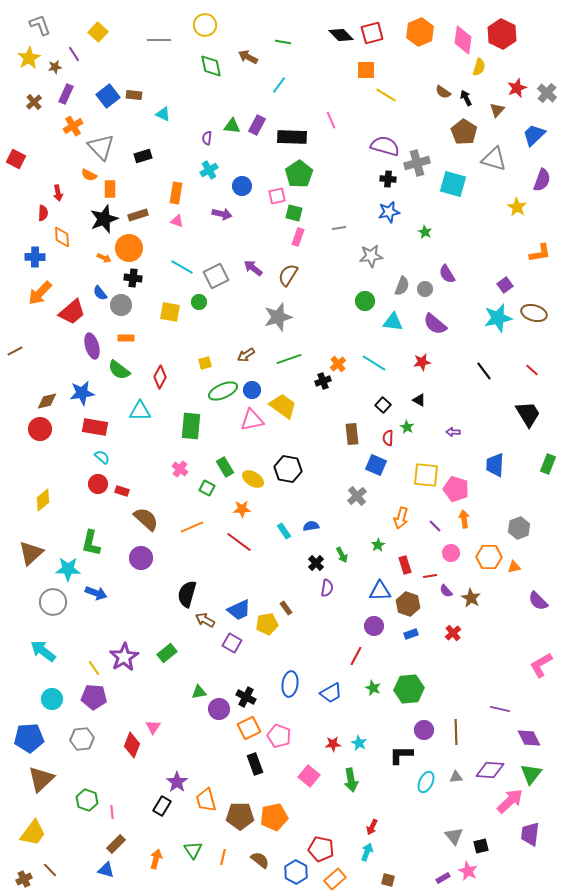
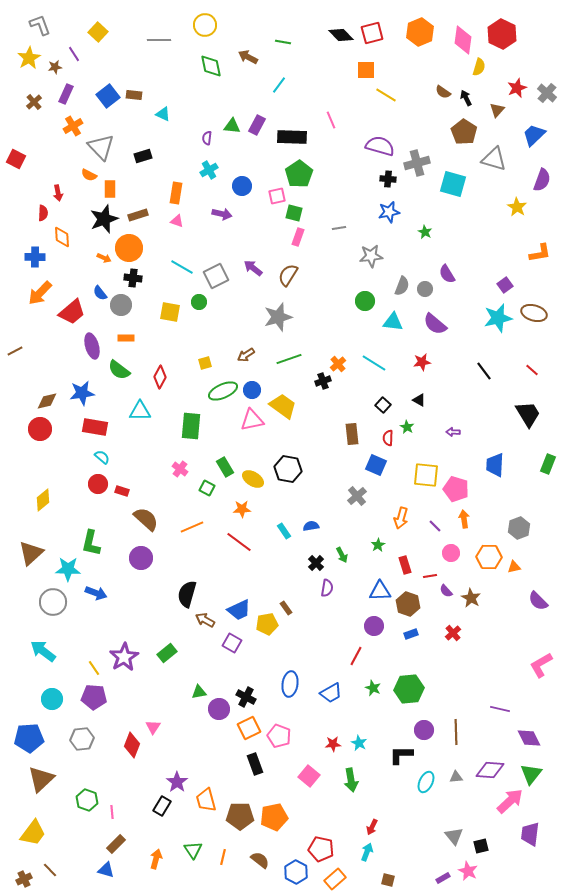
purple semicircle at (385, 146): moved 5 px left
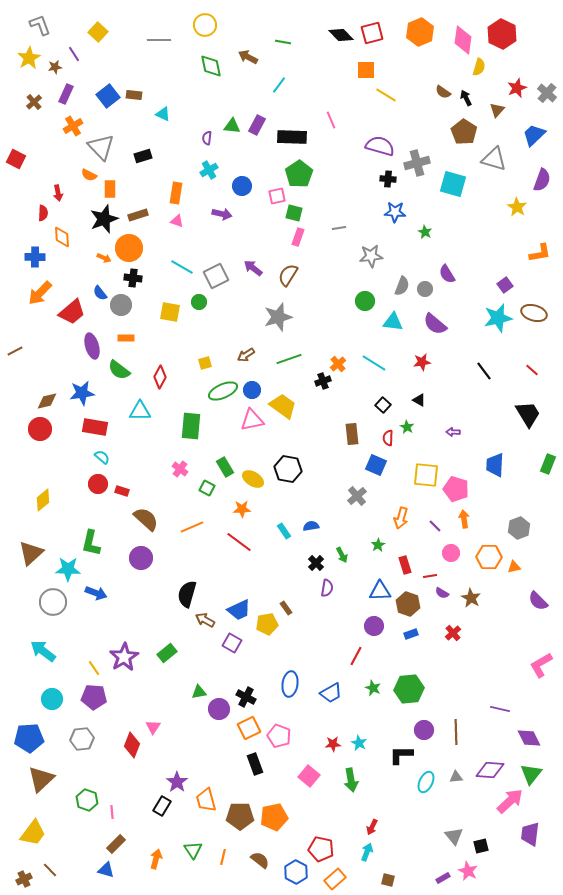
blue star at (389, 212): moved 6 px right; rotated 15 degrees clockwise
purple semicircle at (446, 591): moved 4 px left, 2 px down; rotated 16 degrees counterclockwise
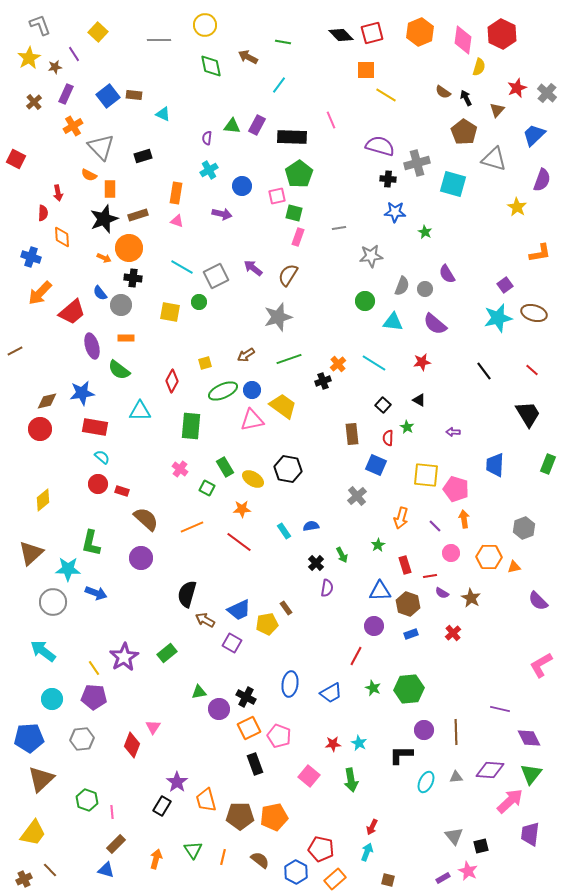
blue cross at (35, 257): moved 4 px left; rotated 18 degrees clockwise
red diamond at (160, 377): moved 12 px right, 4 px down
gray hexagon at (519, 528): moved 5 px right
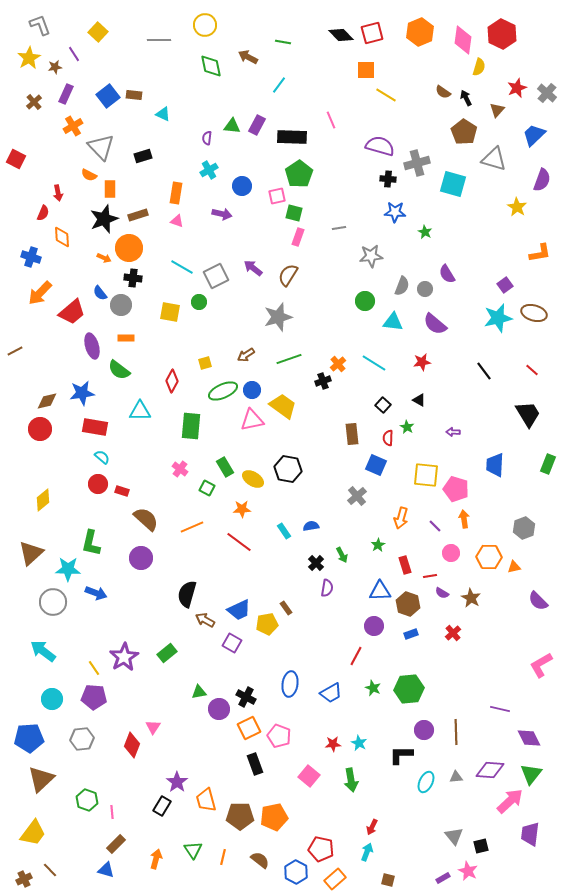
red semicircle at (43, 213): rotated 21 degrees clockwise
